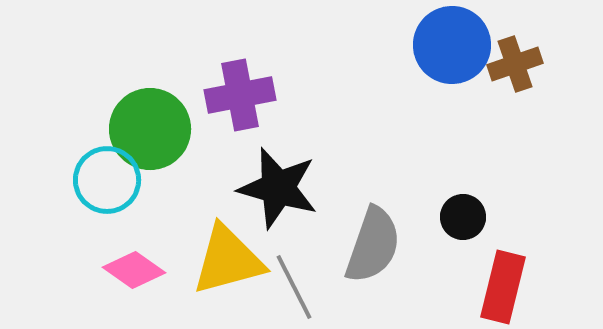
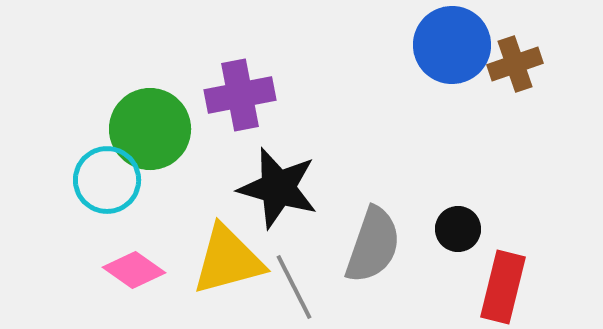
black circle: moved 5 px left, 12 px down
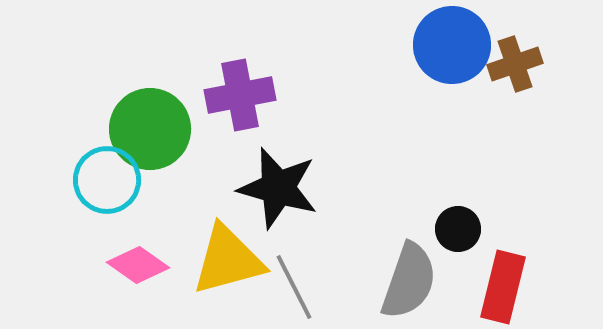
gray semicircle: moved 36 px right, 36 px down
pink diamond: moved 4 px right, 5 px up
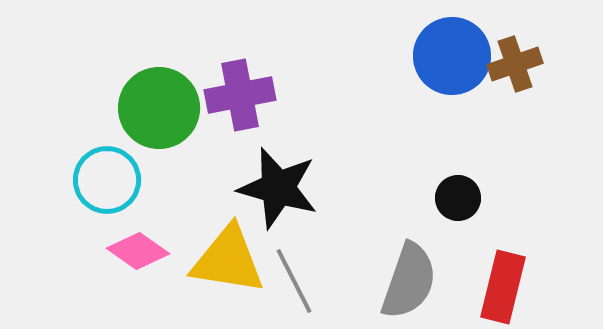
blue circle: moved 11 px down
green circle: moved 9 px right, 21 px up
black circle: moved 31 px up
yellow triangle: rotated 24 degrees clockwise
pink diamond: moved 14 px up
gray line: moved 6 px up
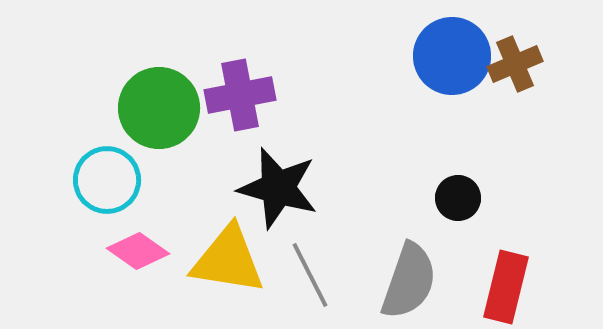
brown cross: rotated 4 degrees counterclockwise
gray line: moved 16 px right, 6 px up
red rectangle: moved 3 px right
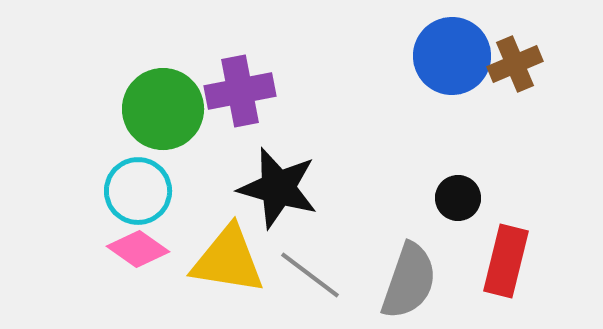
purple cross: moved 4 px up
green circle: moved 4 px right, 1 px down
cyan circle: moved 31 px right, 11 px down
pink diamond: moved 2 px up
gray line: rotated 26 degrees counterclockwise
red rectangle: moved 26 px up
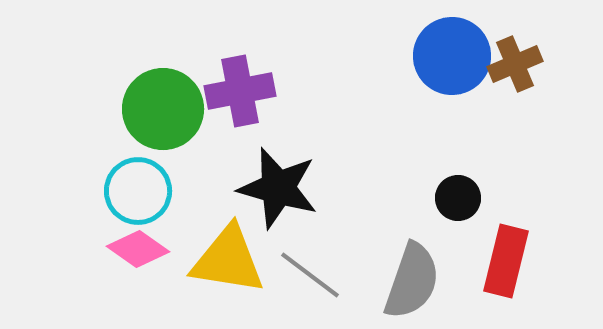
gray semicircle: moved 3 px right
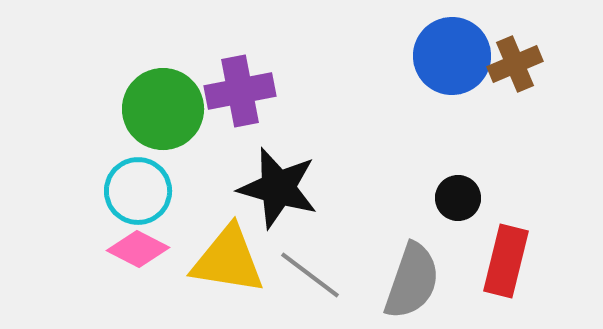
pink diamond: rotated 8 degrees counterclockwise
